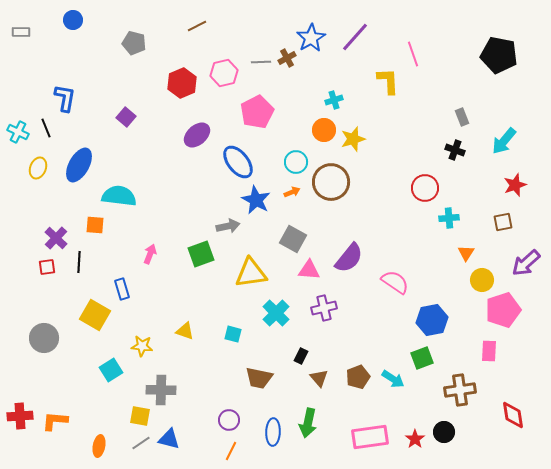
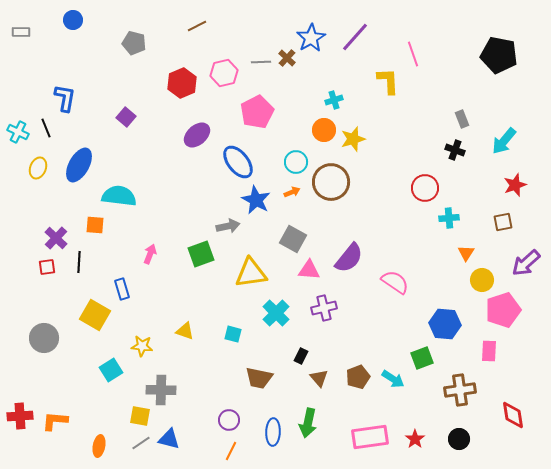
brown cross at (287, 58): rotated 18 degrees counterclockwise
gray rectangle at (462, 117): moved 2 px down
blue hexagon at (432, 320): moved 13 px right, 4 px down; rotated 16 degrees clockwise
black circle at (444, 432): moved 15 px right, 7 px down
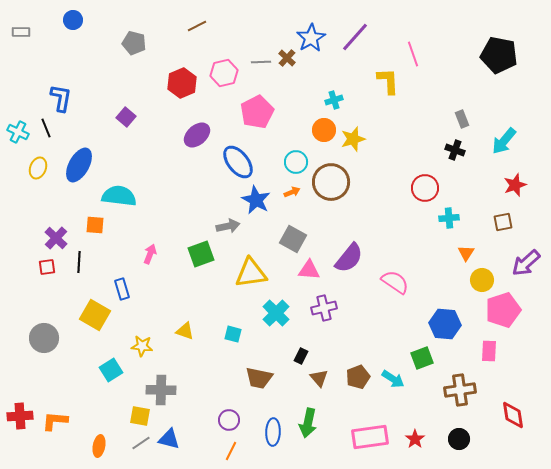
blue L-shape at (65, 98): moved 4 px left
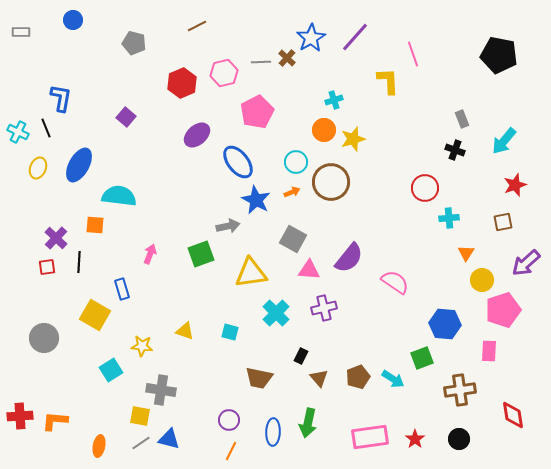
cyan square at (233, 334): moved 3 px left, 2 px up
gray cross at (161, 390): rotated 8 degrees clockwise
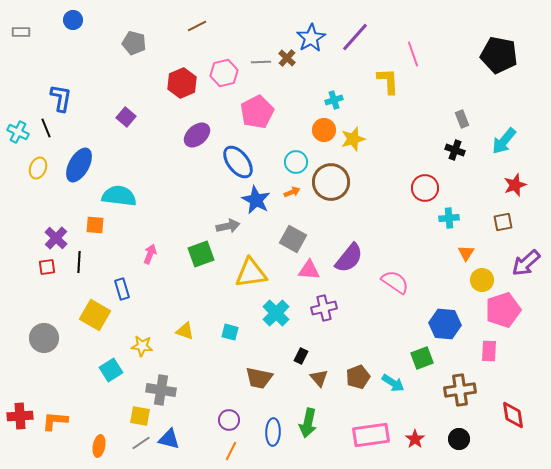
cyan arrow at (393, 379): moved 4 px down
pink rectangle at (370, 437): moved 1 px right, 2 px up
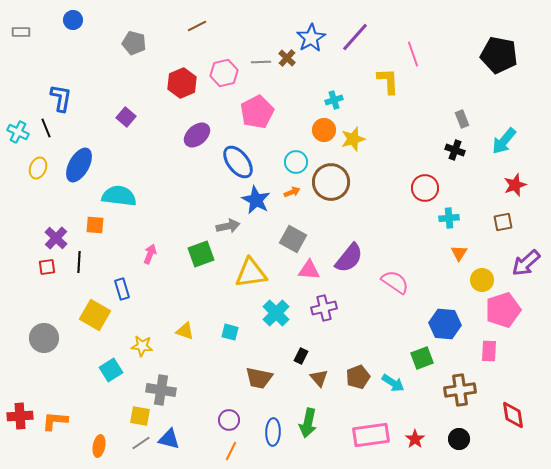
orange triangle at (466, 253): moved 7 px left
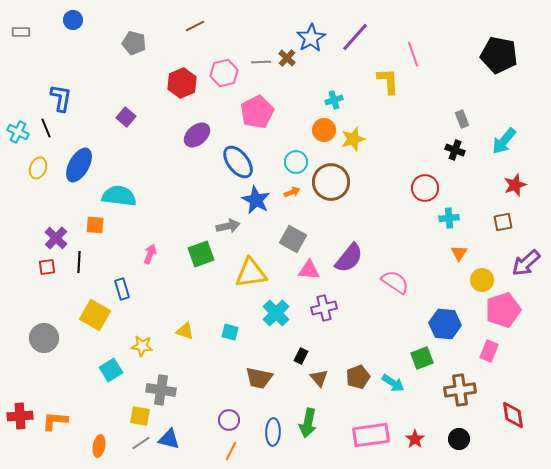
brown line at (197, 26): moved 2 px left
pink rectangle at (489, 351): rotated 20 degrees clockwise
